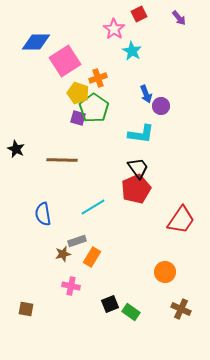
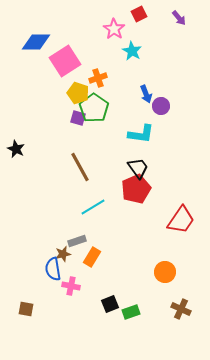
brown line: moved 18 px right, 7 px down; rotated 60 degrees clockwise
blue semicircle: moved 10 px right, 55 px down
green rectangle: rotated 54 degrees counterclockwise
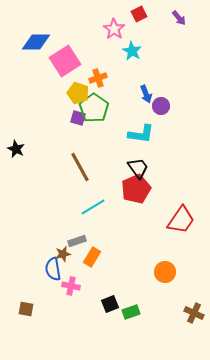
brown cross: moved 13 px right, 4 px down
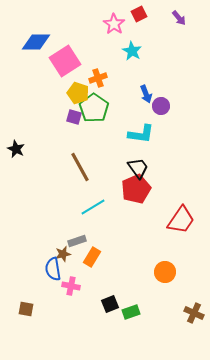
pink star: moved 5 px up
purple square: moved 4 px left, 1 px up
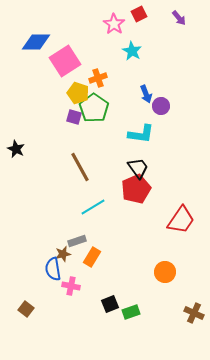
brown square: rotated 28 degrees clockwise
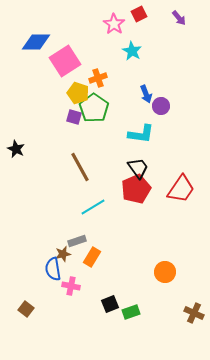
red trapezoid: moved 31 px up
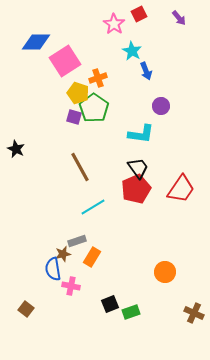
blue arrow: moved 23 px up
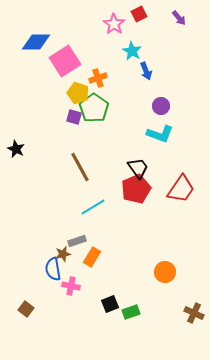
cyan L-shape: moved 19 px right; rotated 12 degrees clockwise
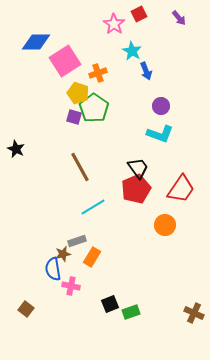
orange cross: moved 5 px up
orange circle: moved 47 px up
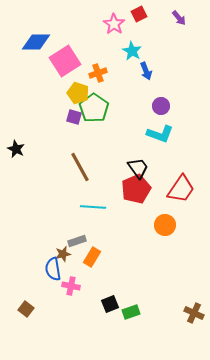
cyan line: rotated 35 degrees clockwise
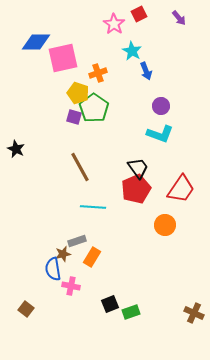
pink square: moved 2 px left, 3 px up; rotated 20 degrees clockwise
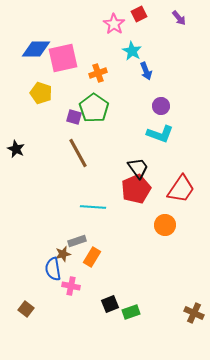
blue diamond: moved 7 px down
yellow pentagon: moved 37 px left
brown line: moved 2 px left, 14 px up
